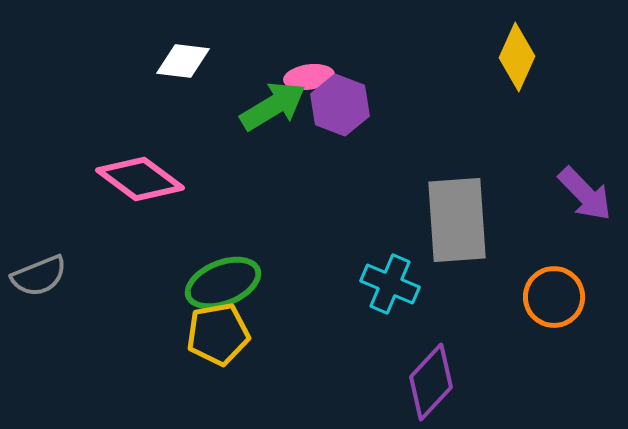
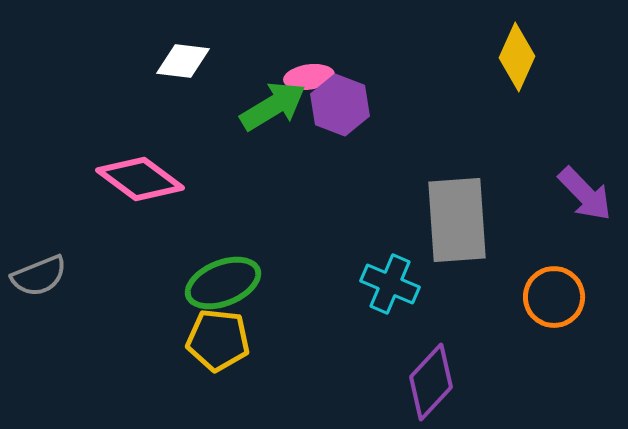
yellow pentagon: moved 6 px down; rotated 16 degrees clockwise
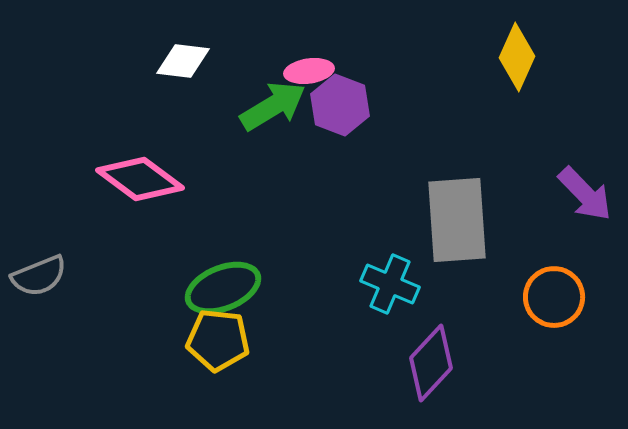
pink ellipse: moved 6 px up
green ellipse: moved 5 px down
purple diamond: moved 19 px up
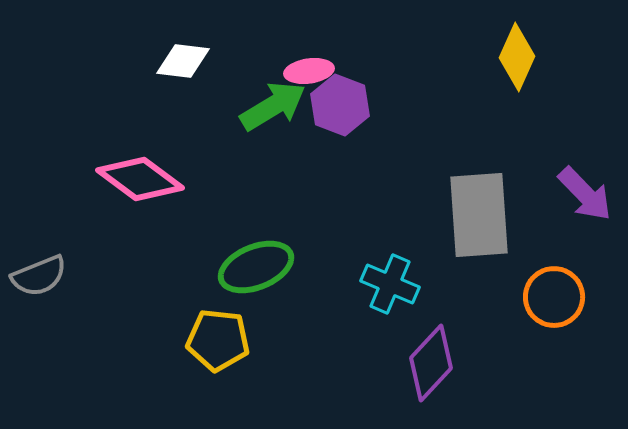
gray rectangle: moved 22 px right, 5 px up
green ellipse: moved 33 px right, 21 px up
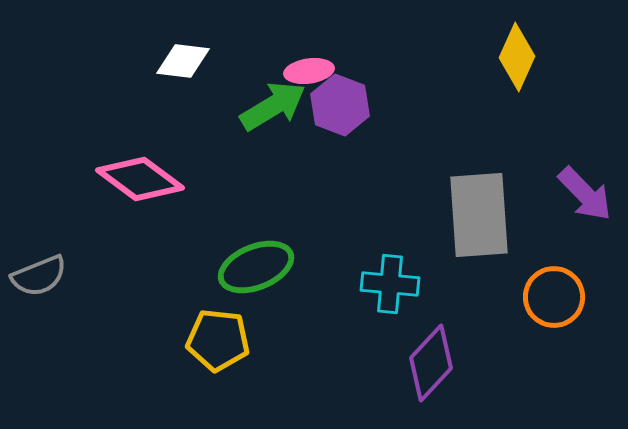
cyan cross: rotated 18 degrees counterclockwise
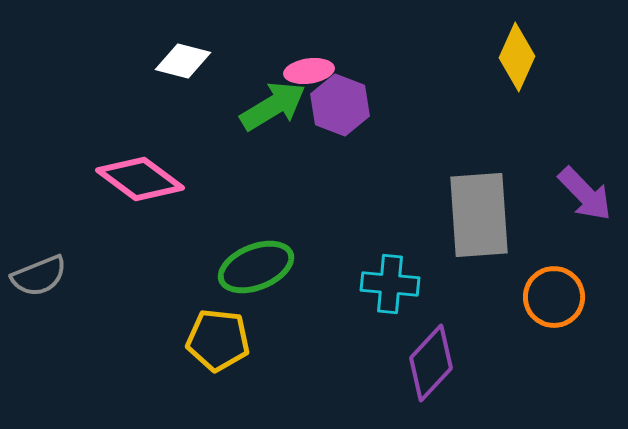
white diamond: rotated 8 degrees clockwise
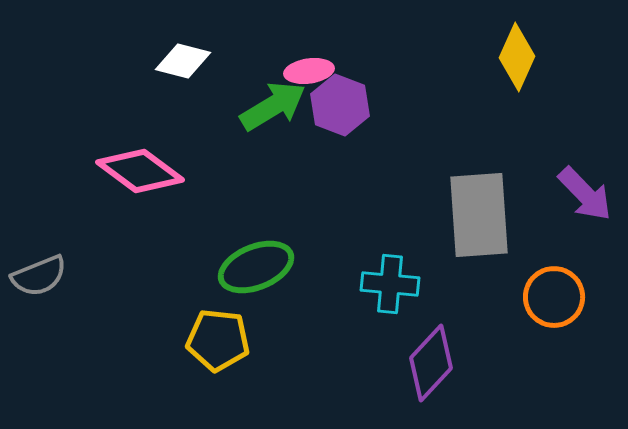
pink diamond: moved 8 px up
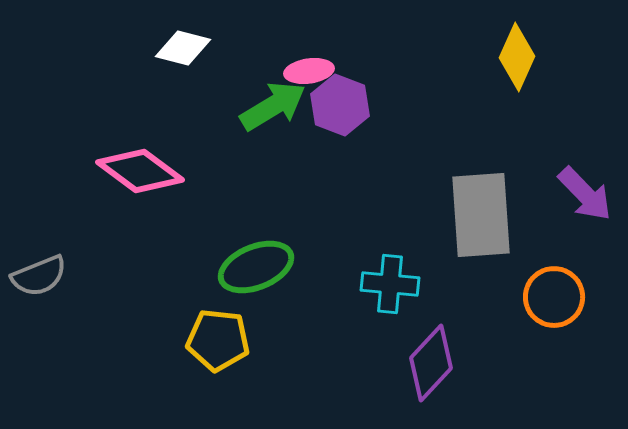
white diamond: moved 13 px up
gray rectangle: moved 2 px right
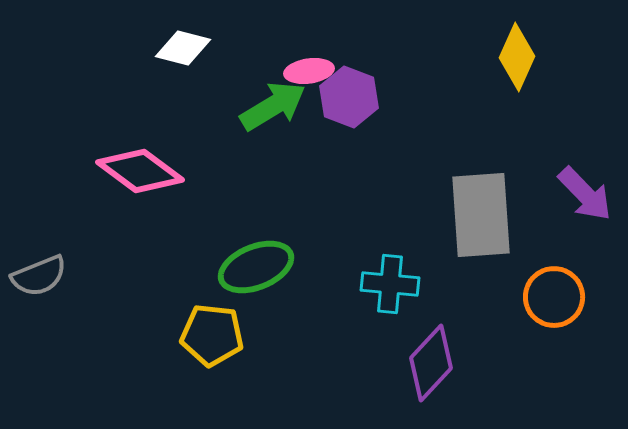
purple hexagon: moved 9 px right, 8 px up
yellow pentagon: moved 6 px left, 5 px up
